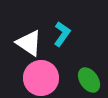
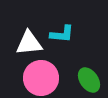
cyan L-shape: rotated 60 degrees clockwise
white triangle: rotated 40 degrees counterclockwise
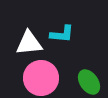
green ellipse: moved 2 px down
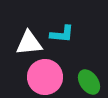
pink circle: moved 4 px right, 1 px up
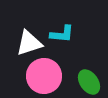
white triangle: rotated 12 degrees counterclockwise
pink circle: moved 1 px left, 1 px up
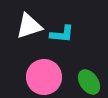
white triangle: moved 17 px up
pink circle: moved 1 px down
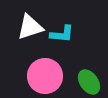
white triangle: moved 1 px right, 1 px down
pink circle: moved 1 px right, 1 px up
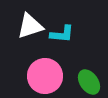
white triangle: moved 1 px up
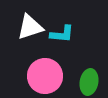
white triangle: moved 1 px down
green ellipse: rotated 45 degrees clockwise
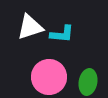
pink circle: moved 4 px right, 1 px down
green ellipse: moved 1 px left
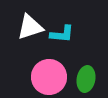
green ellipse: moved 2 px left, 3 px up
